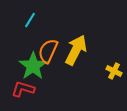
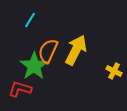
green star: moved 1 px right
red L-shape: moved 3 px left
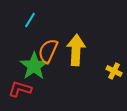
yellow arrow: rotated 24 degrees counterclockwise
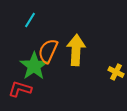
yellow cross: moved 2 px right, 1 px down
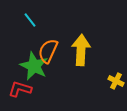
cyan line: rotated 70 degrees counterclockwise
yellow arrow: moved 5 px right
green star: rotated 12 degrees counterclockwise
yellow cross: moved 9 px down
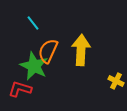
cyan line: moved 3 px right, 3 px down
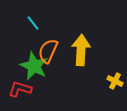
yellow cross: moved 1 px left
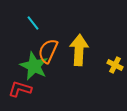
yellow arrow: moved 2 px left
yellow cross: moved 16 px up
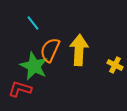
orange semicircle: moved 2 px right, 1 px up
